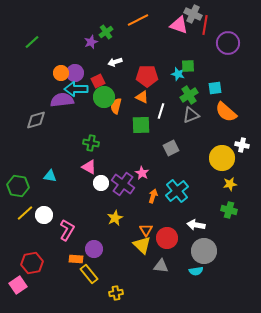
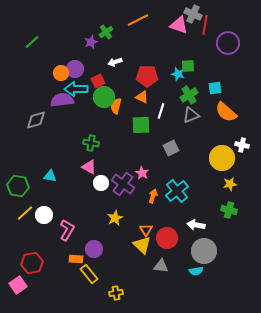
purple circle at (75, 73): moved 4 px up
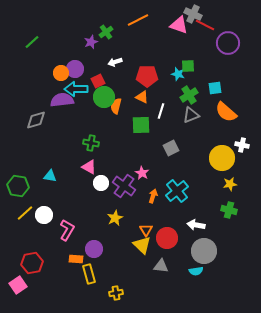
red line at (205, 25): rotated 72 degrees counterclockwise
purple cross at (123, 184): moved 1 px right, 2 px down
yellow rectangle at (89, 274): rotated 24 degrees clockwise
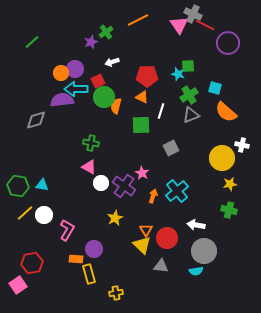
pink triangle at (179, 25): rotated 36 degrees clockwise
white arrow at (115, 62): moved 3 px left
cyan square at (215, 88): rotated 24 degrees clockwise
cyan triangle at (50, 176): moved 8 px left, 9 px down
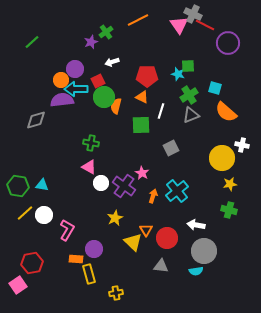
orange circle at (61, 73): moved 7 px down
yellow triangle at (142, 245): moved 9 px left, 3 px up
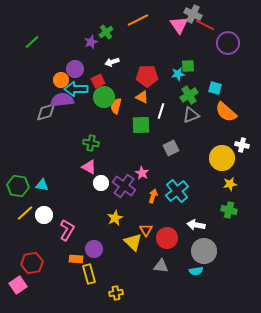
cyan star at (178, 74): rotated 24 degrees counterclockwise
gray diamond at (36, 120): moved 10 px right, 8 px up
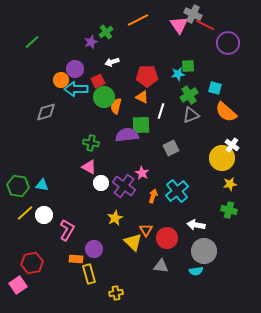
purple semicircle at (62, 100): moved 65 px right, 35 px down
white cross at (242, 145): moved 10 px left; rotated 24 degrees clockwise
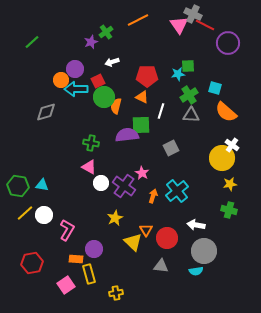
gray triangle at (191, 115): rotated 24 degrees clockwise
pink square at (18, 285): moved 48 px right
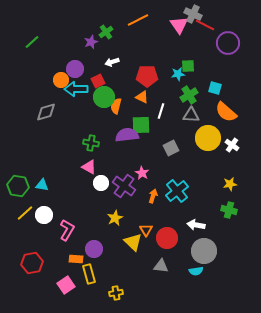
yellow circle at (222, 158): moved 14 px left, 20 px up
